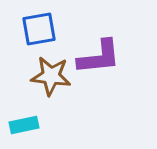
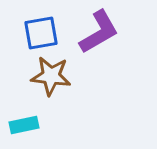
blue square: moved 2 px right, 4 px down
purple L-shape: moved 25 px up; rotated 24 degrees counterclockwise
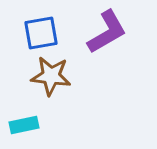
purple L-shape: moved 8 px right
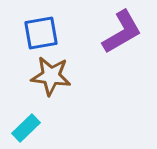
purple L-shape: moved 15 px right
cyan rectangle: moved 2 px right, 3 px down; rotated 32 degrees counterclockwise
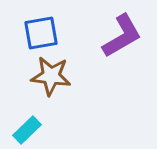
purple L-shape: moved 4 px down
cyan rectangle: moved 1 px right, 2 px down
